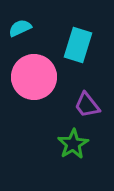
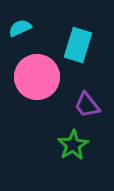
pink circle: moved 3 px right
green star: moved 1 px down
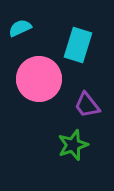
pink circle: moved 2 px right, 2 px down
green star: rotated 12 degrees clockwise
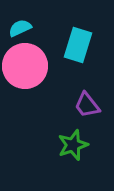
pink circle: moved 14 px left, 13 px up
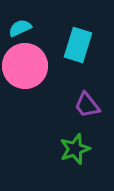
green star: moved 2 px right, 4 px down
